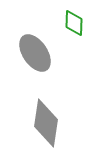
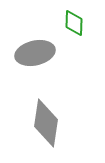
gray ellipse: rotated 69 degrees counterclockwise
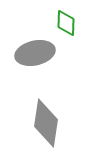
green diamond: moved 8 px left
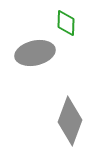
gray diamond: moved 24 px right, 2 px up; rotated 12 degrees clockwise
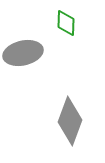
gray ellipse: moved 12 px left
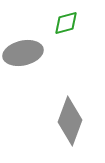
green diamond: rotated 72 degrees clockwise
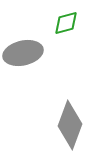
gray diamond: moved 4 px down
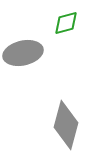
gray diamond: moved 4 px left; rotated 6 degrees counterclockwise
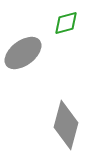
gray ellipse: rotated 24 degrees counterclockwise
